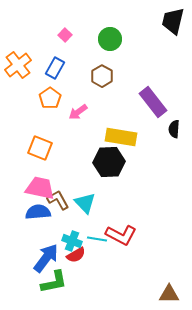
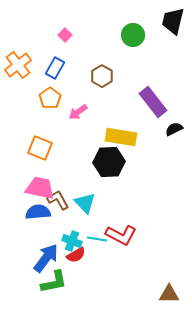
green circle: moved 23 px right, 4 px up
black semicircle: rotated 60 degrees clockwise
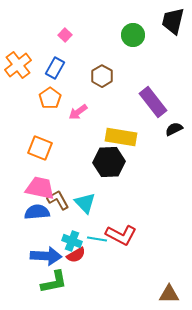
blue semicircle: moved 1 px left
blue arrow: moved 2 px up; rotated 56 degrees clockwise
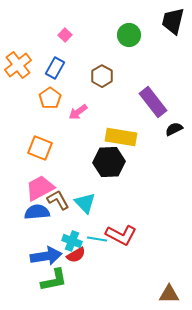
green circle: moved 4 px left
pink trapezoid: rotated 40 degrees counterclockwise
blue arrow: rotated 12 degrees counterclockwise
green L-shape: moved 2 px up
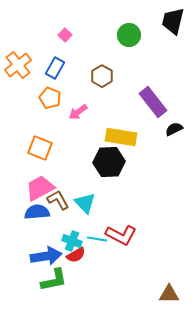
orange pentagon: rotated 15 degrees counterclockwise
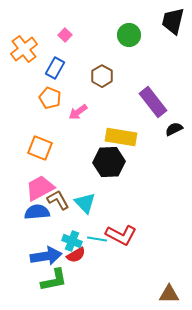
orange cross: moved 6 px right, 16 px up
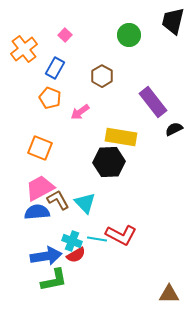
pink arrow: moved 2 px right
